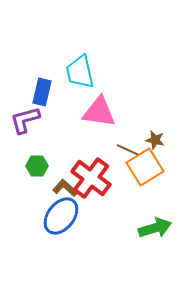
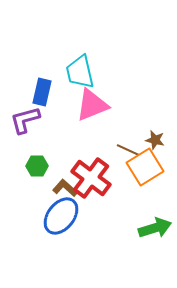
pink triangle: moved 7 px left, 7 px up; rotated 30 degrees counterclockwise
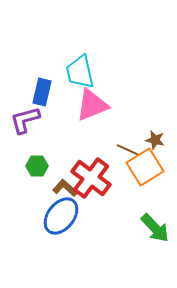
green arrow: rotated 64 degrees clockwise
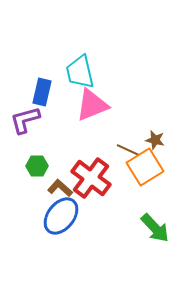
brown L-shape: moved 5 px left
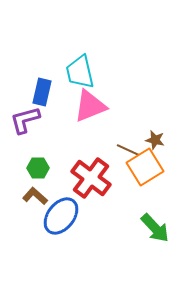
pink triangle: moved 2 px left, 1 px down
green hexagon: moved 1 px right, 2 px down
brown L-shape: moved 25 px left, 8 px down
